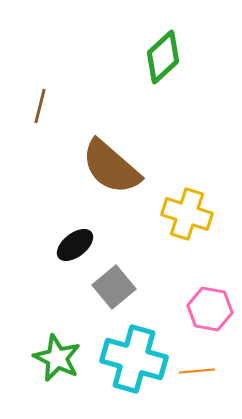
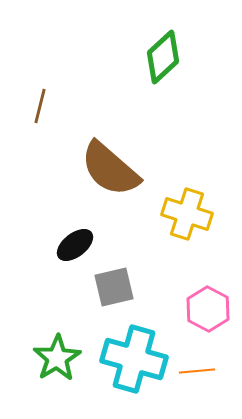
brown semicircle: moved 1 px left, 2 px down
gray square: rotated 27 degrees clockwise
pink hexagon: moved 2 px left; rotated 18 degrees clockwise
green star: rotated 15 degrees clockwise
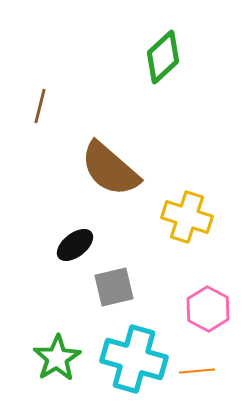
yellow cross: moved 3 px down
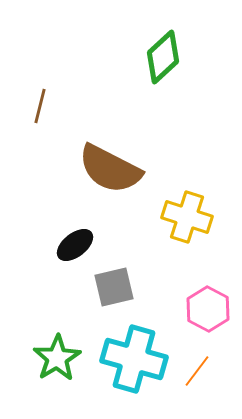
brown semicircle: rotated 14 degrees counterclockwise
orange line: rotated 48 degrees counterclockwise
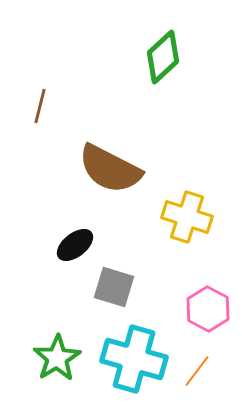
gray square: rotated 30 degrees clockwise
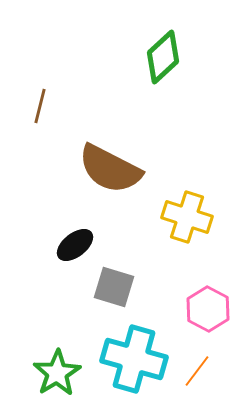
green star: moved 15 px down
